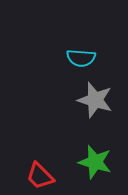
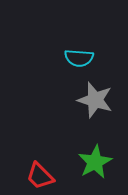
cyan semicircle: moved 2 px left
green star: rotated 28 degrees clockwise
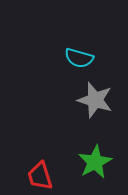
cyan semicircle: rotated 12 degrees clockwise
red trapezoid: rotated 28 degrees clockwise
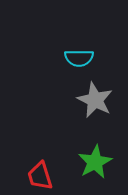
cyan semicircle: rotated 16 degrees counterclockwise
gray star: rotated 9 degrees clockwise
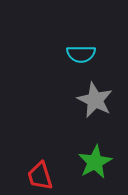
cyan semicircle: moved 2 px right, 4 px up
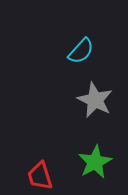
cyan semicircle: moved 3 px up; rotated 48 degrees counterclockwise
